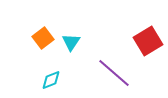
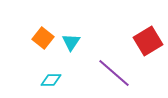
orange square: rotated 15 degrees counterclockwise
cyan diamond: rotated 20 degrees clockwise
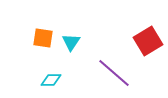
orange square: rotated 30 degrees counterclockwise
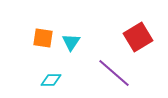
red square: moved 10 px left, 4 px up
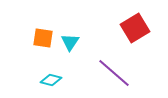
red square: moved 3 px left, 9 px up
cyan triangle: moved 1 px left
cyan diamond: rotated 15 degrees clockwise
